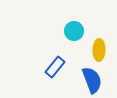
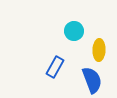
blue rectangle: rotated 10 degrees counterclockwise
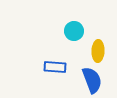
yellow ellipse: moved 1 px left, 1 px down
blue rectangle: rotated 65 degrees clockwise
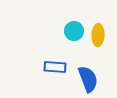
yellow ellipse: moved 16 px up
blue semicircle: moved 4 px left, 1 px up
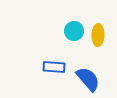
blue rectangle: moved 1 px left
blue semicircle: rotated 20 degrees counterclockwise
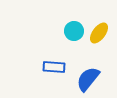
yellow ellipse: moved 1 px right, 2 px up; rotated 35 degrees clockwise
blue semicircle: rotated 100 degrees counterclockwise
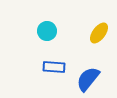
cyan circle: moved 27 px left
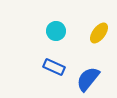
cyan circle: moved 9 px right
blue rectangle: rotated 20 degrees clockwise
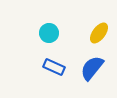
cyan circle: moved 7 px left, 2 px down
blue semicircle: moved 4 px right, 11 px up
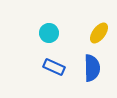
blue semicircle: rotated 140 degrees clockwise
